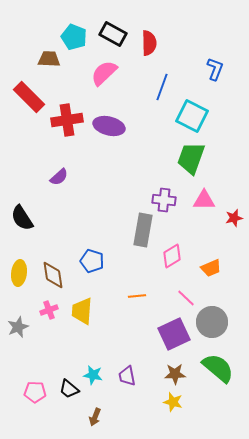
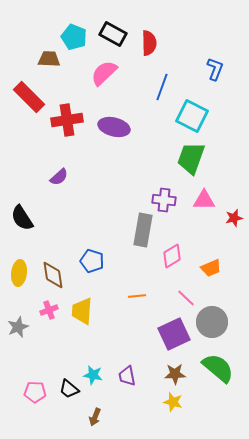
purple ellipse: moved 5 px right, 1 px down
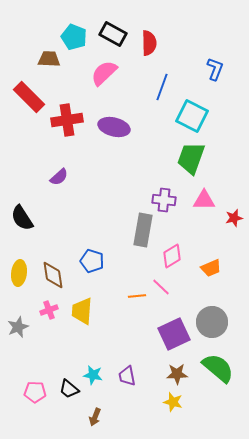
pink line: moved 25 px left, 11 px up
brown star: moved 2 px right
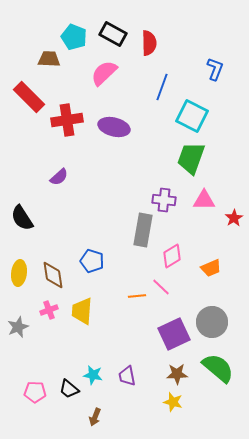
red star: rotated 18 degrees counterclockwise
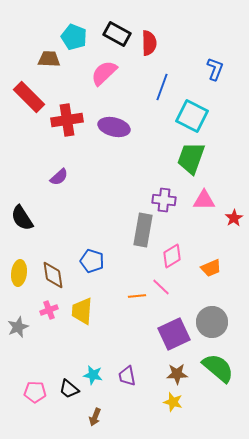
black rectangle: moved 4 px right
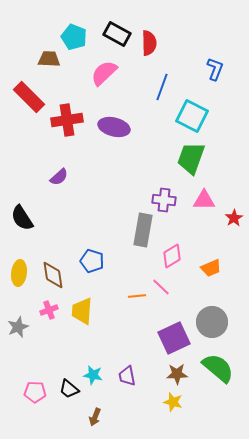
purple square: moved 4 px down
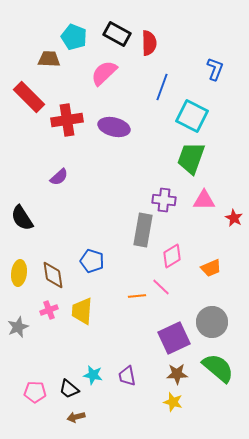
red star: rotated 12 degrees counterclockwise
brown arrow: moved 19 px left; rotated 54 degrees clockwise
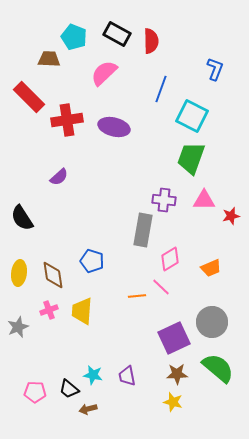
red semicircle: moved 2 px right, 2 px up
blue line: moved 1 px left, 2 px down
red star: moved 3 px left, 2 px up; rotated 30 degrees clockwise
pink diamond: moved 2 px left, 3 px down
brown arrow: moved 12 px right, 8 px up
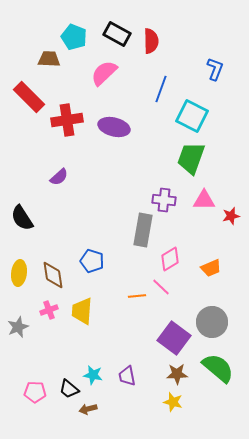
purple square: rotated 28 degrees counterclockwise
